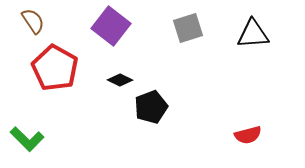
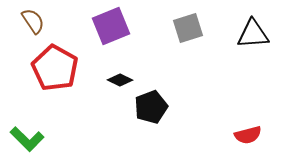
purple square: rotated 30 degrees clockwise
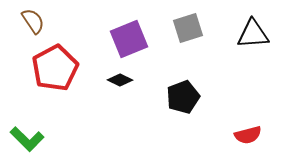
purple square: moved 18 px right, 13 px down
red pentagon: rotated 15 degrees clockwise
black pentagon: moved 32 px right, 10 px up
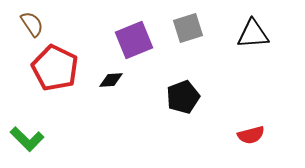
brown semicircle: moved 1 px left, 3 px down
purple square: moved 5 px right, 1 px down
red pentagon: rotated 18 degrees counterclockwise
black diamond: moved 9 px left; rotated 30 degrees counterclockwise
red semicircle: moved 3 px right
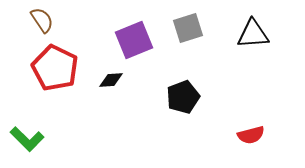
brown semicircle: moved 10 px right, 4 px up
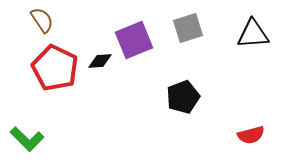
black diamond: moved 11 px left, 19 px up
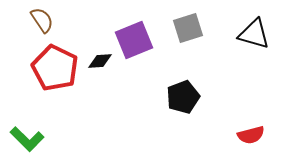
black triangle: moved 1 px right; rotated 20 degrees clockwise
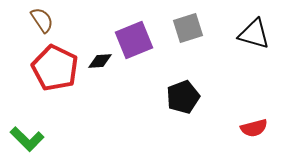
red semicircle: moved 3 px right, 7 px up
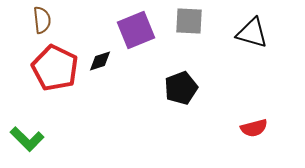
brown semicircle: rotated 28 degrees clockwise
gray square: moved 1 px right, 7 px up; rotated 20 degrees clockwise
black triangle: moved 2 px left, 1 px up
purple square: moved 2 px right, 10 px up
black diamond: rotated 15 degrees counterclockwise
black pentagon: moved 2 px left, 9 px up
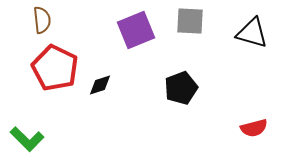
gray square: moved 1 px right
black diamond: moved 24 px down
